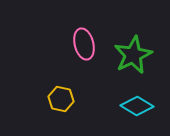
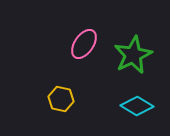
pink ellipse: rotated 48 degrees clockwise
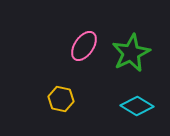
pink ellipse: moved 2 px down
green star: moved 2 px left, 2 px up
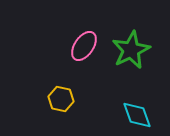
green star: moved 3 px up
cyan diamond: moved 9 px down; rotated 40 degrees clockwise
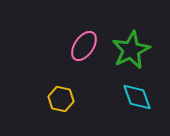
cyan diamond: moved 18 px up
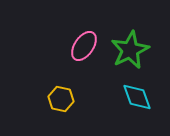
green star: moved 1 px left
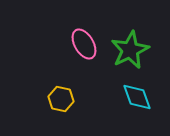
pink ellipse: moved 2 px up; rotated 64 degrees counterclockwise
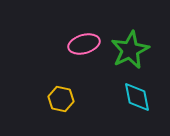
pink ellipse: rotated 76 degrees counterclockwise
cyan diamond: rotated 8 degrees clockwise
